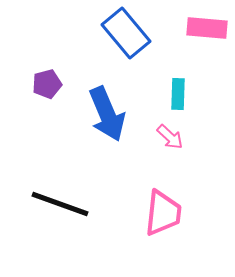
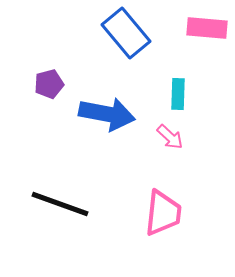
purple pentagon: moved 2 px right
blue arrow: rotated 56 degrees counterclockwise
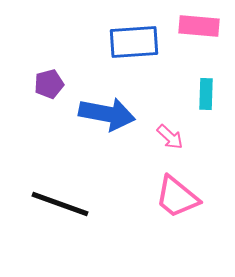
pink rectangle: moved 8 px left, 2 px up
blue rectangle: moved 8 px right, 9 px down; rotated 54 degrees counterclockwise
cyan rectangle: moved 28 px right
pink trapezoid: moved 14 px right, 16 px up; rotated 123 degrees clockwise
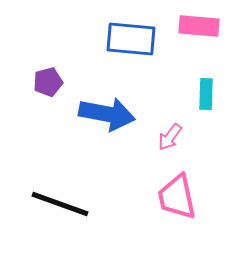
blue rectangle: moved 3 px left, 3 px up; rotated 9 degrees clockwise
purple pentagon: moved 1 px left, 2 px up
pink arrow: rotated 84 degrees clockwise
pink trapezoid: rotated 39 degrees clockwise
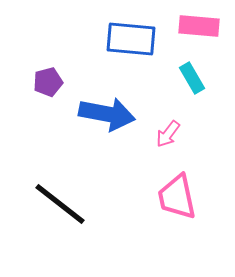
cyan rectangle: moved 14 px left, 16 px up; rotated 32 degrees counterclockwise
pink arrow: moved 2 px left, 3 px up
black line: rotated 18 degrees clockwise
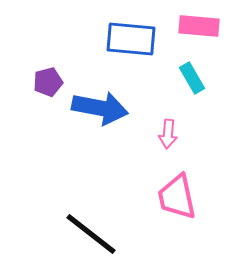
blue arrow: moved 7 px left, 6 px up
pink arrow: rotated 32 degrees counterclockwise
black line: moved 31 px right, 30 px down
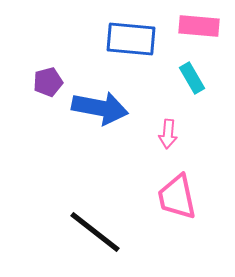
black line: moved 4 px right, 2 px up
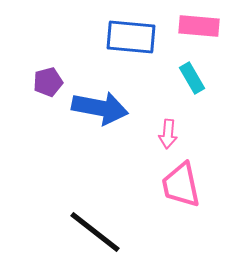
blue rectangle: moved 2 px up
pink trapezoid: moved 4 px right, 12 px up
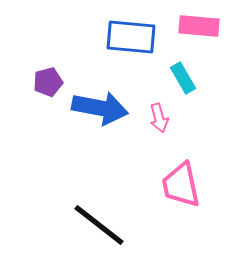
cyan rectangle: moved 9 px left
pink arrow: moved 9 px left, 16 px up; rotated 20 degrees counterclockwise
black line: moved 4 px right, 7 px up
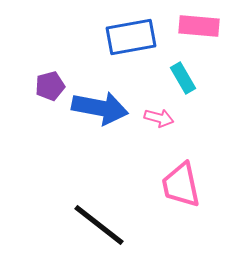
blue rectangle: rotated 15 degrees counterclockwise
purple pentagon: moved 2 px right, 4 px down
pink arrow: rotated 60 degrees counterclockwise
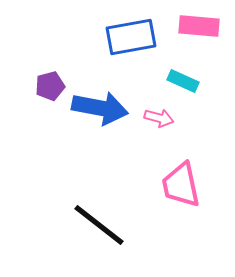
cyan rectangle: moved 3 px down; rotated 36 degrees counterclockwise
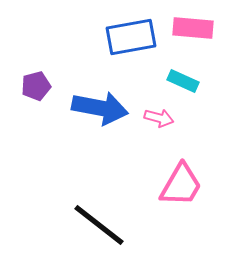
pink rectangle: moved 6 px left, 2 px down
purple pentagon: moved 14 px left
pink trapezoid: rotated 138 degrees counterclockwise
